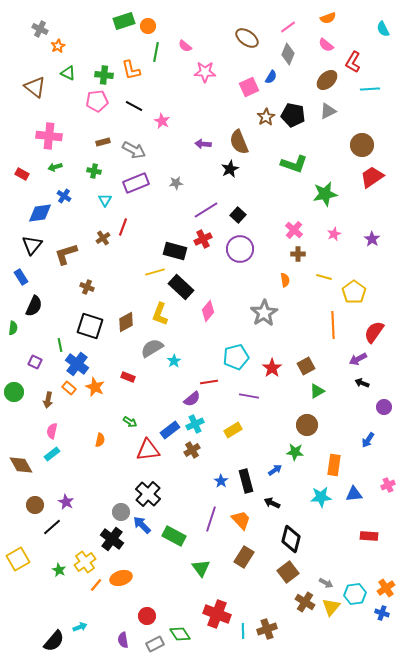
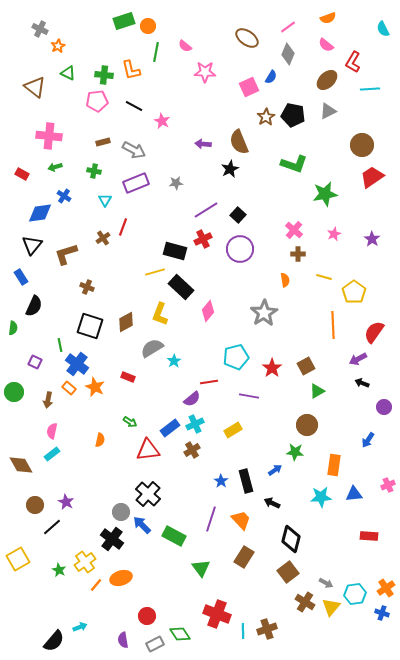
blue rectangle at (170, 430): moved 2 px up
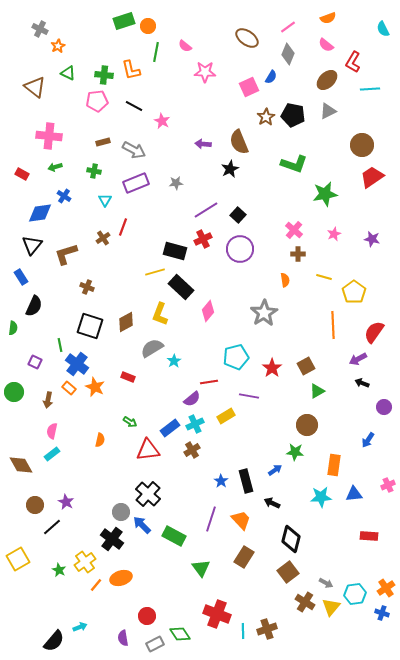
purple star at (372, 239): rotated 21 degrees counterclockwise
yellow rectangle at (233, 430): moved 7 px left, 14 px up
purple semicircle at (123, 640): moved 2 px up
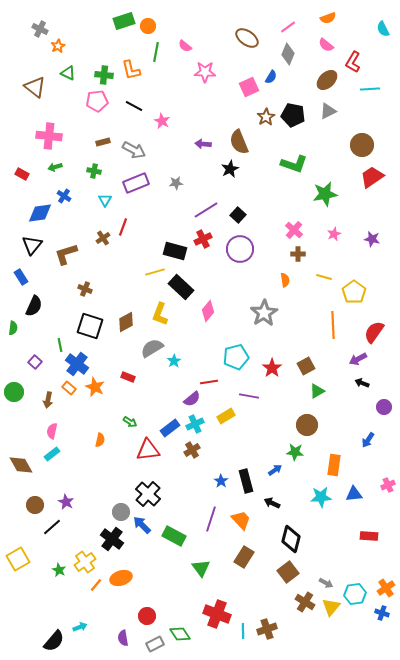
brown cross at (87, 287): moved 2 px left, 2 px down
purple square at (35, 362): rotated 16 degrees clockwise
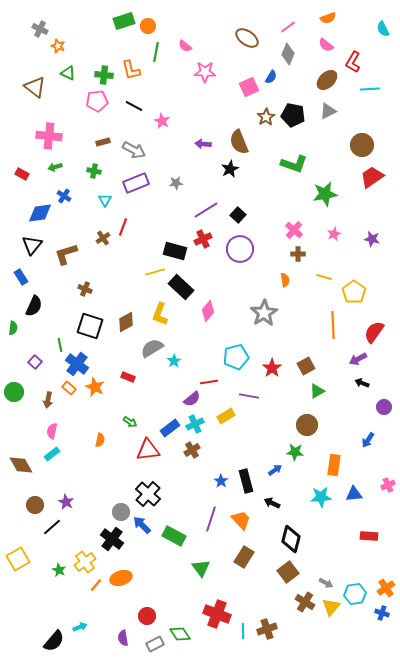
orange star at (58, 46): rotated 24 degrees counterclockwise
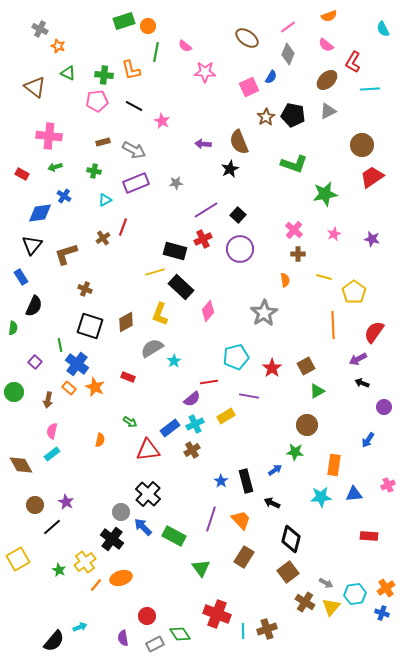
orange semicircle at (328, 18): moved 1 px right, 2 px up
cyan triangle at (105, 200): rotated 32 degrees clockwise
blue arrow at (142, 525): moved 1 px right, 2 px down
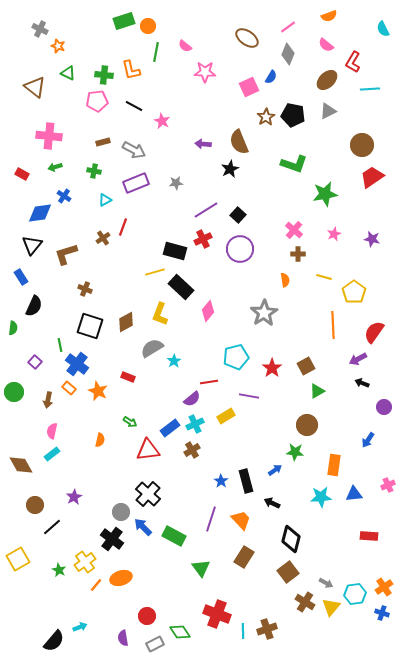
orange star at (95, 387): moved 3 px right, 4 px down
purple star at (66, 502): moved 8 px right, 5 px up; rotated 14 degrees clockwise
orange cross at (386, 588): moved 2 px left, 1 px up
green diamond at (180, 634): moved 2 px up
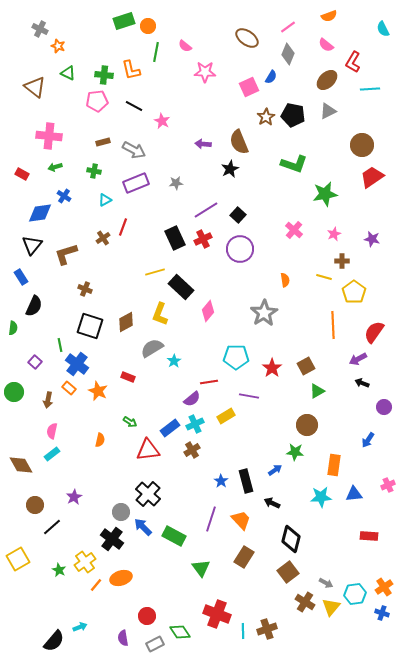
black rectangle at (175, 251): moved 13 px up; rotated 50 degrees clockwise
brown cross at (298, 254): moved 44 px right, 7 px down
cyan pentagon at (236, 357): rotated 15 degrees clockwise
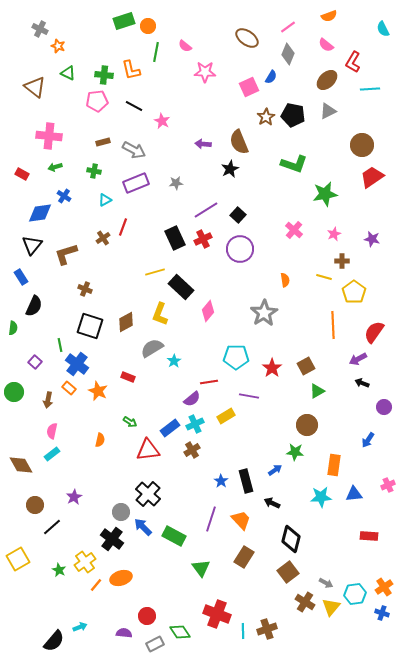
purple semicircle at (123, 638): moved 1 px right, 5 px up; rotated 105 degrees clockwise
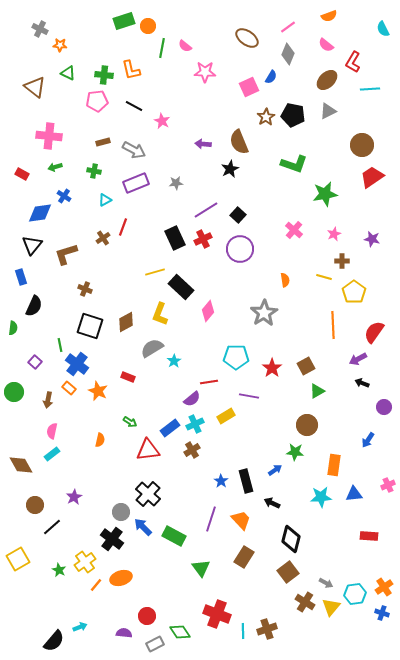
orange star at (58, 46): moved 2 px right, 1 px up; rotated 16 degrees counterclockwise
green line at (156, 52): moved 6 px right, 4 px up
blue rectangle at (21, 277): rotated 14 degrees clockwise
